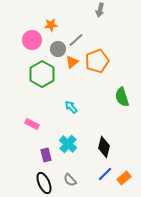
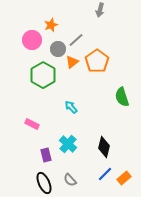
orange star: rotated 16 degrees counterclockwise
orange pentagon: rotated 15 degrees counterclockwise
green hexagon: moved 1 px right, 1 px down
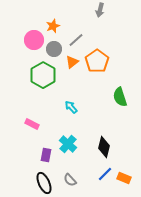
orange star: moved 2 px right, 1 px down
pink circle: moved 2 px right
gray circle: moved 4 px left
green semicircle: moved 2 px left
purple rectangle: rotated 24 degrees clockwise
orange rectangle: rotated 64 degrees clockwise
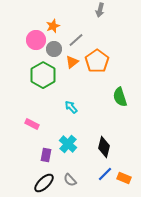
pink circle: moved 2 px right
black ellipse: rotated 70 degrees clockwise
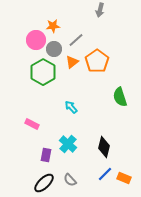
orange star: rotated 16 degrees clockwise
green hexagon: moved 3 px up
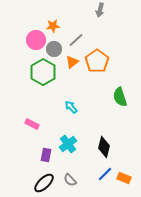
cyan cross: rotated 12 degrees clockwise
